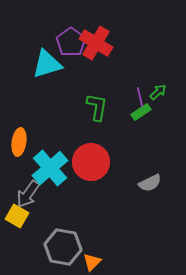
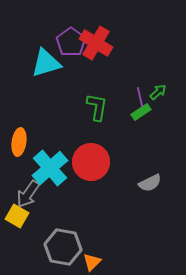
cyan triangle: moved 1 px left, 1 px up
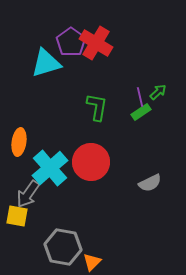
yellow square: rotated 20 degrees counterclockwise
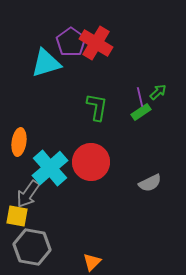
gray hexagon: moved 31 px left
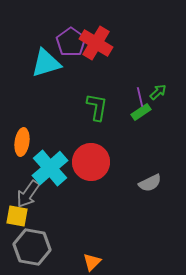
orange ellipse: moved 3 px right
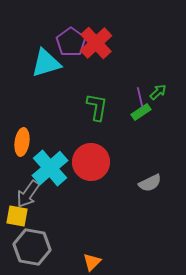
red cross: rotated 16 degrees clockwise
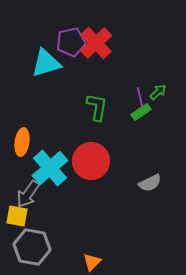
purple pentagon: rotated 24 degrees clockwise
red circle: moved 1 px up
